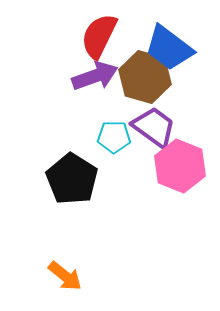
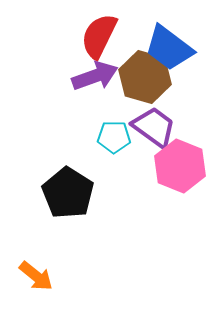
black pentagon: moved 4 px left, 14 px down
orange arrow: moved 29 px left
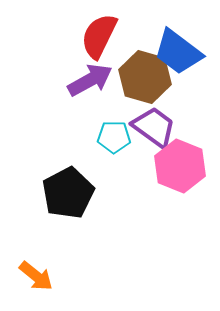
blue trapezoid: moved 9 px right, 4 px down
purple arrow: moved 5 px left, 4 px down; rotated 9 degrees counterclockwise
black pentagon: rotated 12 degrees clockwise
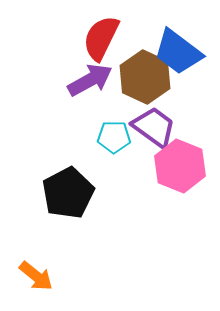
red semicircle: moved 2 px right, 2 px down
brown hexagon: rotated 9 degrees clockwise
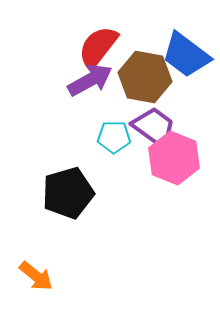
red semicircle: moved 3 px left, 9 px down; rotated 12 degrees clockwise
blue trapezoid: moved 8 px right, 3 px down
brown hexagon: rotated 15 degrees counterclockwise
pink hexagon: moved 6 px left, 8 px up
black pentagon: rotated 12 degrees clockwise
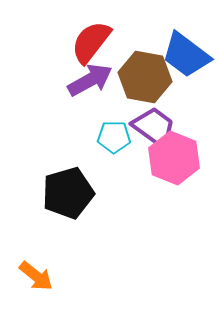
red semicircle: moved 7 px left, 5 px up
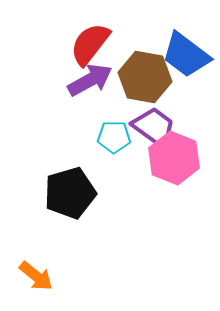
red semicircle: moved 1 px left, 2 px down
black pentagon: moved 2 px right
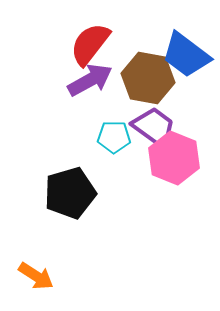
brown hexagon: moved 3 px right, 1 px down
orange arrow: rotated 6 degrees counterclockwise
